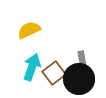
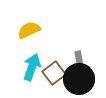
gray rectangle: moved 3 px left
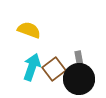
yellow semicircle: rotated 45 degrees clockwise
brown square: moved 4 px up
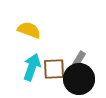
gray rectangle: rotated 42 degrees clockwise
brown square: rotated 35 degrees clockwise
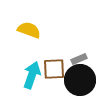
gray rectangle: rotated 35 degrees clockwise
cyan arrow: moved 8 px down
black circle: moved 1 px right, 1 px down
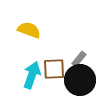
gray rectangle: rotated 28 degrees counterclockwise
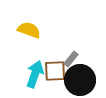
gray rectangle: moved 8 px left
brown square: moved 1 px right, 2 px down
cyan arrow: moved 3 px right, 1 px up
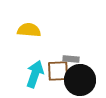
yellow semicircle: rotated 15 degrees counterclockwise
gray rectangle: rotated 56 degrees clockwise
brown square: moved 3 px right
